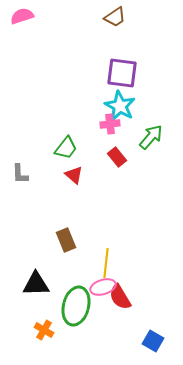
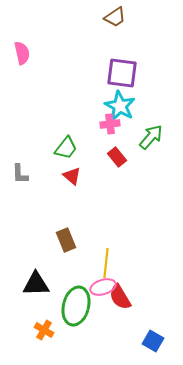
pink semicircle: moved 37 px down; rotated 95 degrees clockwise
red triangle: moved 2 px left, 1 px down
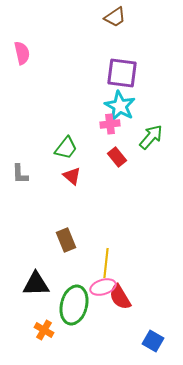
green ellipse: moved 2 px left, 1 px up
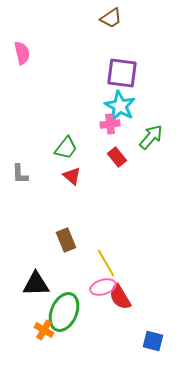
brown trapezoid: moved 4 px left, 1 px down
yellow line: rotated 36 degrees counterclockwise
green ellipse: moved 10 px left, 7 px down; rotated 9 degrees clockwise
blue square: rotated 15 degrees counterclockwise
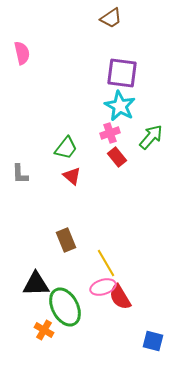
pink cross: moved 9 px down; rotated 12 degrees counterclockwise
green ellipse: moved 1 px right, 5 px up; rotated 51 degrees counterclockwise
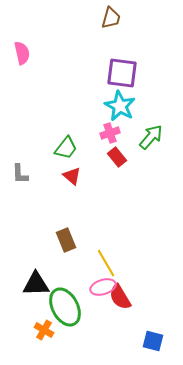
brown trapezoid: rotated 40 degrees counterclockwise
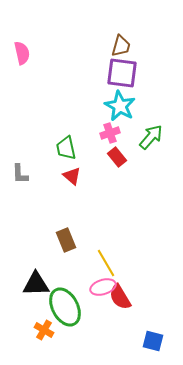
brown trapezoid: moved 10 px right, 28 px down
green trapezoid: rotated 130 degrees clockwise
